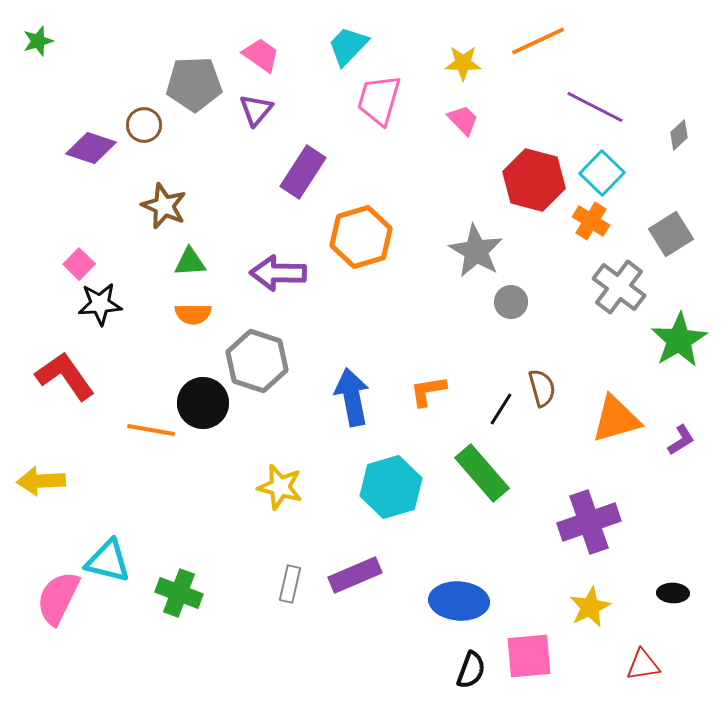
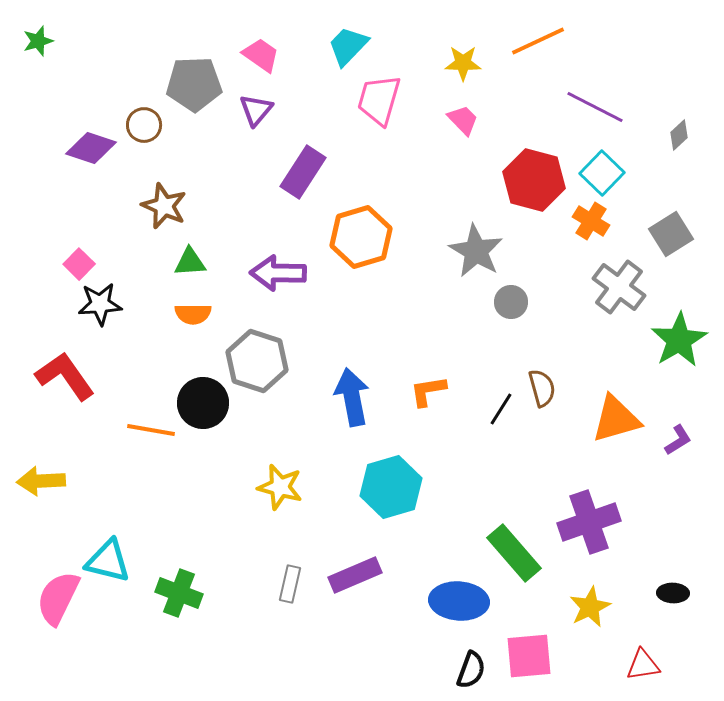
purple L-shape at (681, 440): moved 3 px left
green rectangle at (482, 473): moved 32 px right, 80 px down
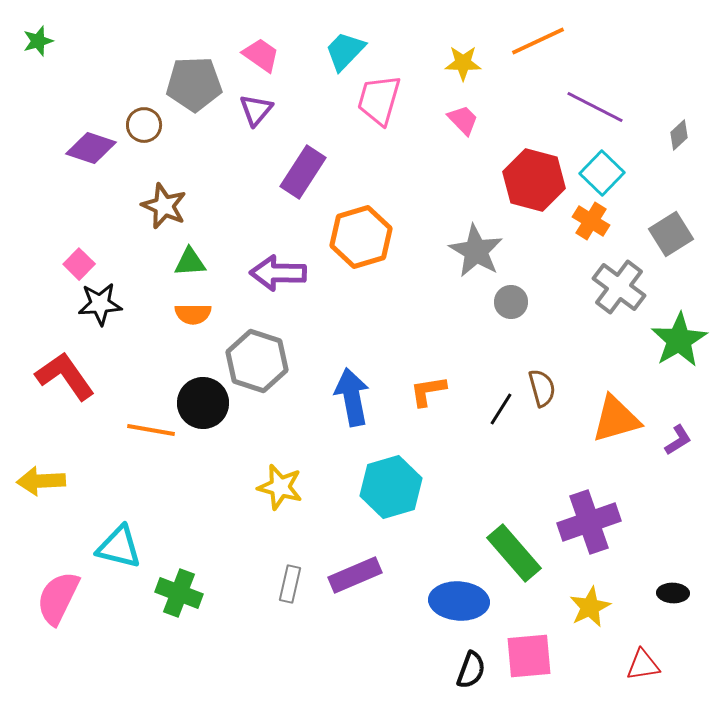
cyan trapezoid at (348, 46): moved 3 px left, 5 px down
cyan triangle at (108, 561): moved 11 px right, 14 px up
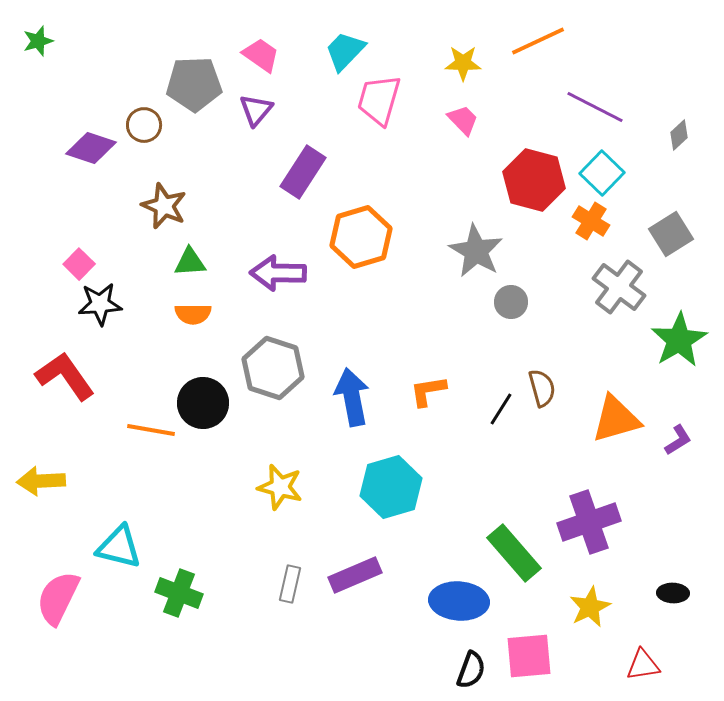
gray hexagon at (257, 361): moved 16 px right, 7 px down
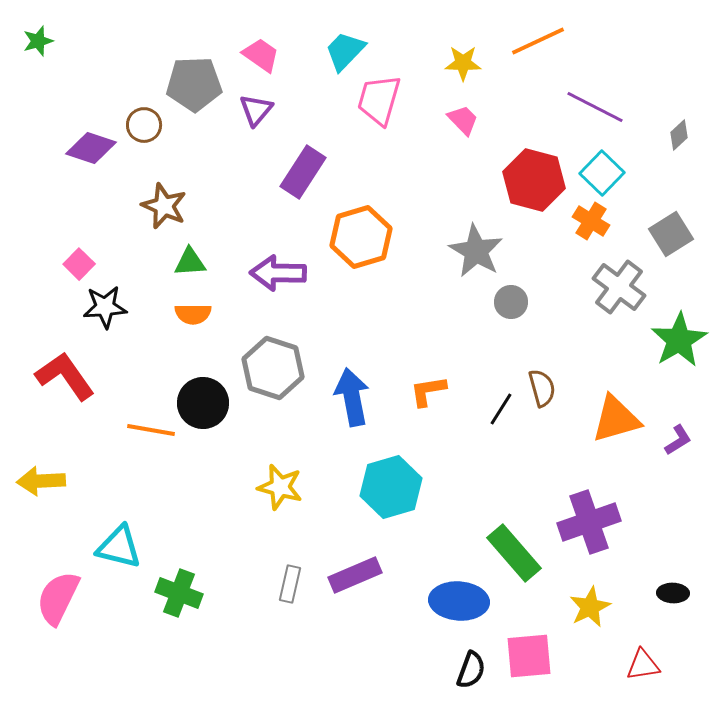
black star at (100, 304): moved 5 px right, 3 px down
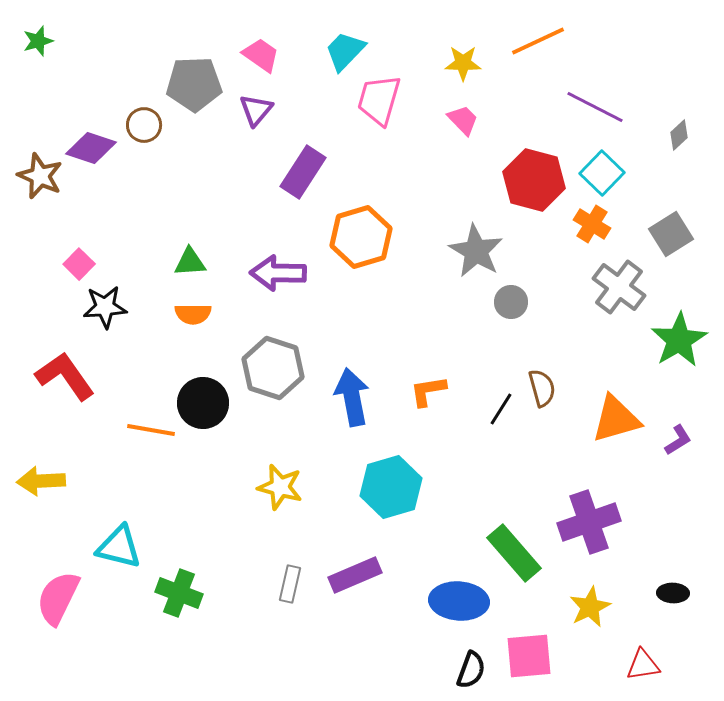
brown star at (164, 206): moved 124 px left, 30 px up
orange cross at (591, 221): moved 1 px right, 3 px down
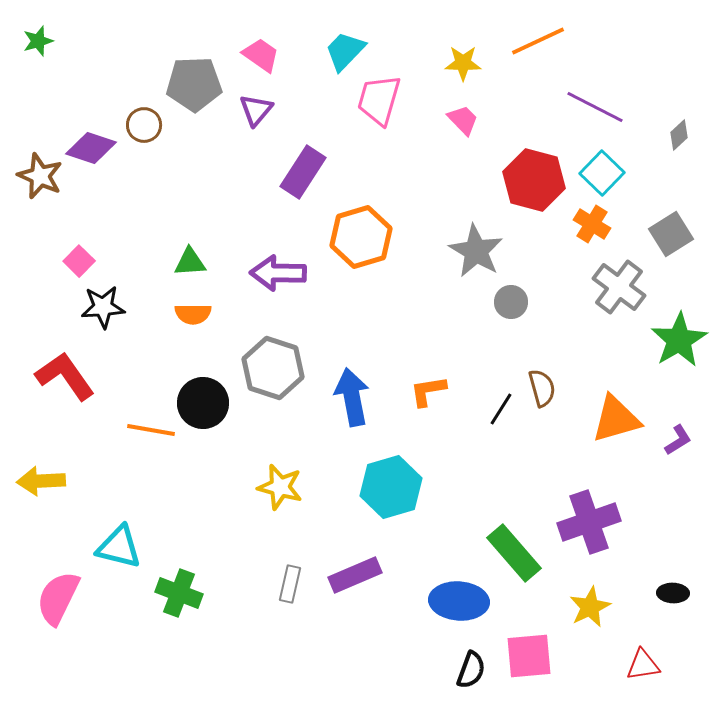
pink square at (79, 264): moved 3 px up
black star at (105, 307): moved 2 px left
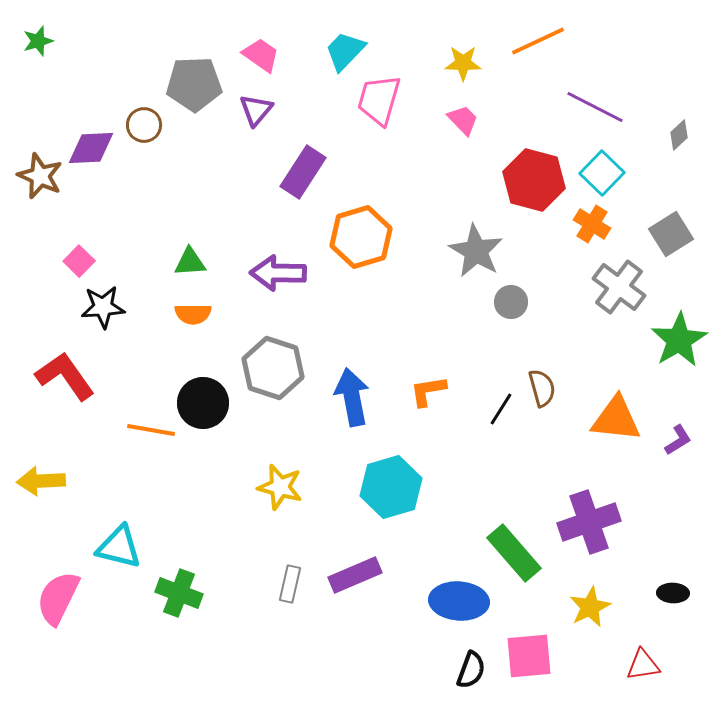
purple diamond at (91, 148): rotated 21 degrees counterclockwise
orange triangle at (616, 419): rotated 22 degrees clockwise
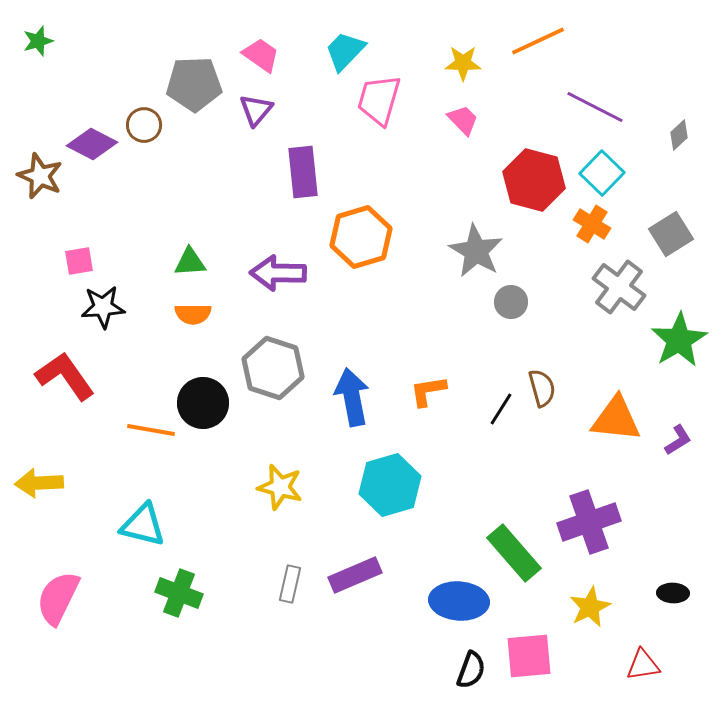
purple diamond at (91, 148): moved 1 px right, 4 px up; rotated 30 degrees clockwise
purple rectangle at (303, 172): rotated 39 degrees counterclockwise
pink square at (79, 261): rotated 36 degrees clockwise
yellow arrow at (41, 481): moved 2 px left, 2 px down
cyan hexagon at (391, 487): moved 1 px left, 2 px up
cyan triangle at (119, 547): moved 24 px right, 22 px up
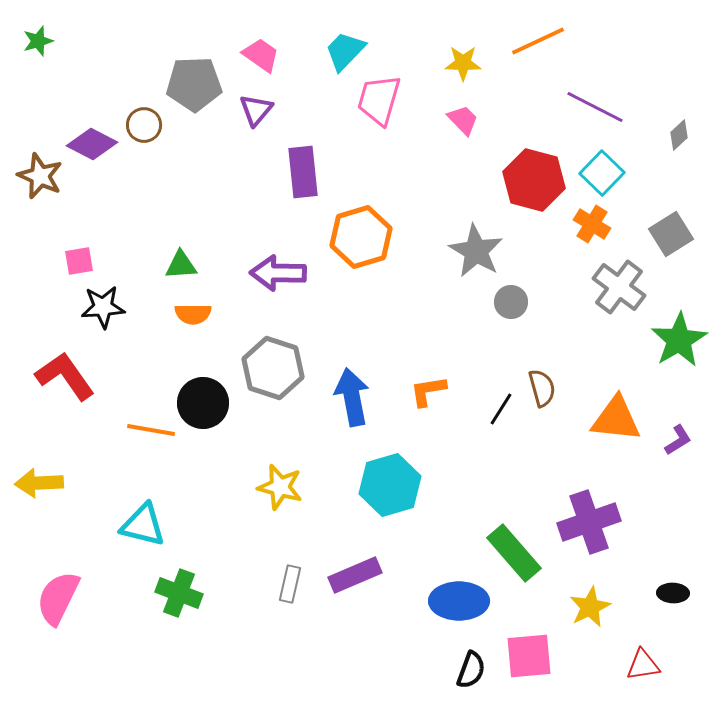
green triangle at (190, 262): moved 9 px left, 3 px down
blue ellipse at (459, 601): rotated 4 degrees counterclockwise
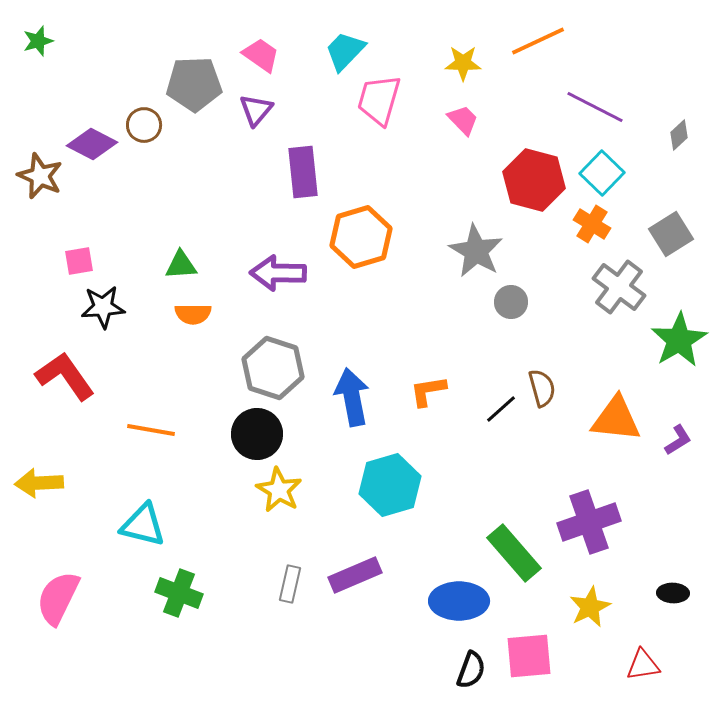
black circle at (203, 403): moved 54 px right, 31 px down
black line at (501, 409): rotated 16 degrees clockwise
yellow star at (280, 487): moved 1 px left, 3 px down; rotated 15 degrees clockwise
